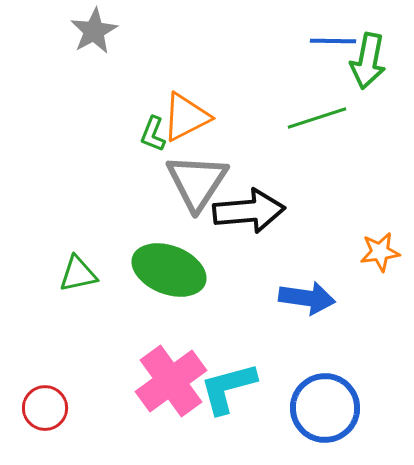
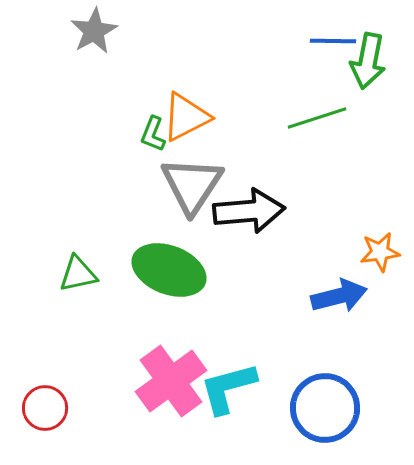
gray triangle: moved 5 px left, 3 px down
blue arrow: moved 32 px right, 2 px up; rotated 22 degrees counterclockwise
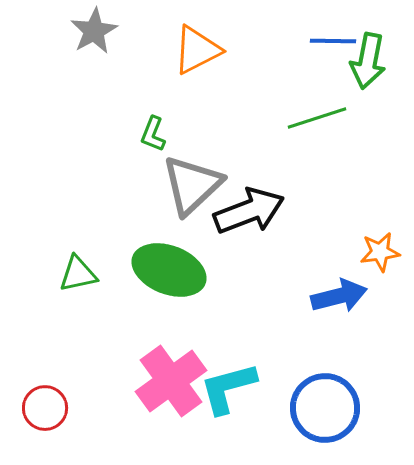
orange triangle: moved 11 px right, 67 px up
gray triangle: rotated 14 degrees clockwise
black arrow: rotated 16 degrees counterclockwise
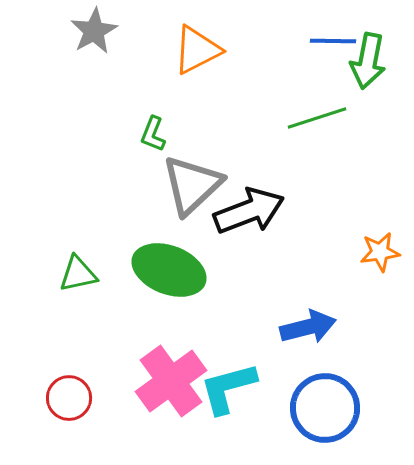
blue arrow: moved 31 px left, 31 px down
red circle: moved 24 px right, 10 px up
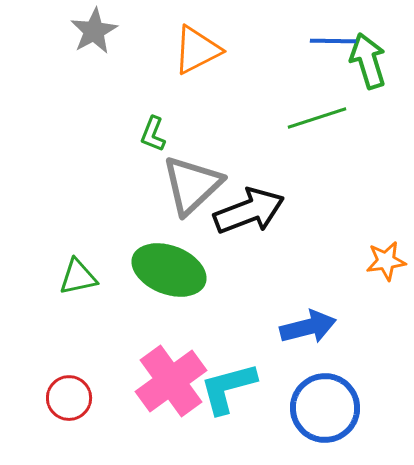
green arrow: rotated 152 degrees clockwise
orange star: moved 6 px right, 9 px down
green triangle: moved 3 px down
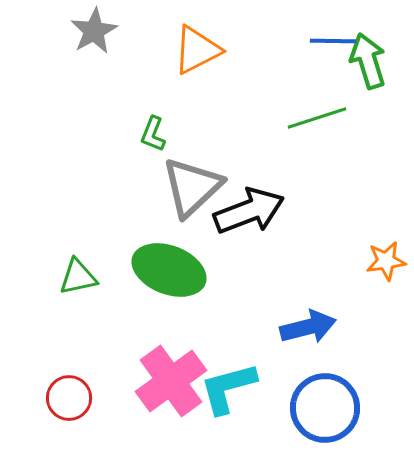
gray triangle: moved 2 px down
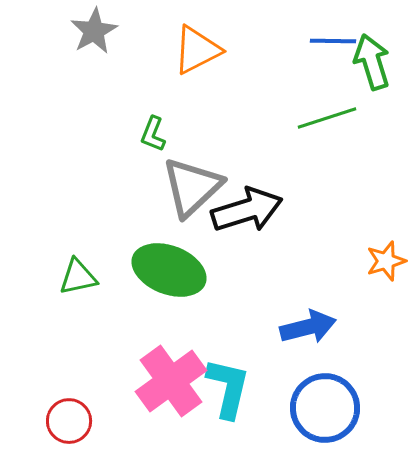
green arrow: moved 4 px right, 1 px down
green line: moved 10 px right
black arrow: moved 2 px left, 1 px up; rotated 4 degrees clockwise
orange star: rotated 9 degrees counterclockwise
cyan L-shape: rotated 118 degrees clockwise
red circle: moved 23 px down
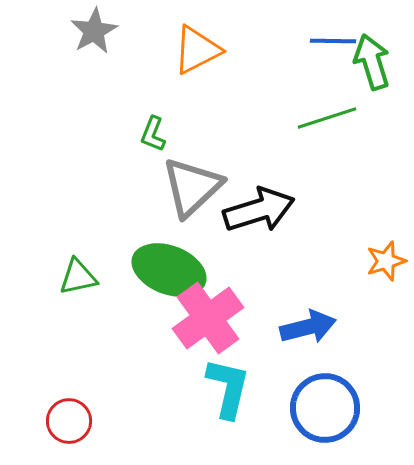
black arrow: moved 12 px right
pink cross: moved 37 px right, 63 px up
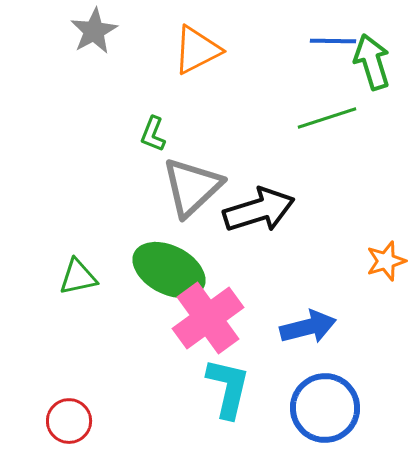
green ellipse: rotated 6 degrees clockwise
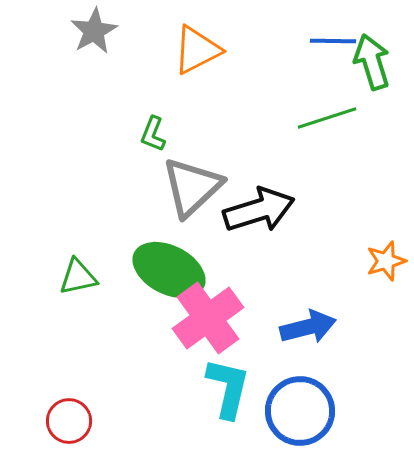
blue circle: moved 25 px left, 3 px down
